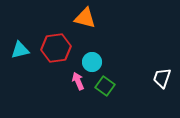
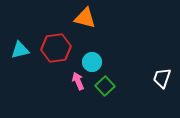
green square: rotated 12 degrees clockwise
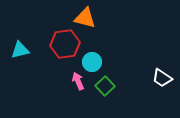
red hexagon: moved 9 px right, 4 px up
white trapezoid: rotated 75 degrees counterclockwise
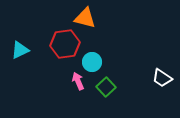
cyan triangle: rotated 12 degrees counterclockwise
green square: moved 1 px right, 1 px down
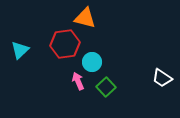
cyan triangle: rotated 18 degrees counterclockwise
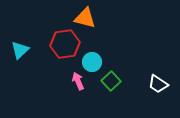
white trapezoid: moved 4 px left, 6 px down
green square: moved 5 px right, 6 px up
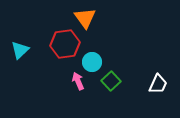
orange triangle: rotated 40 degrees clockwise
white trapezoid: rotated 100 degrees counterclockwise
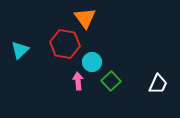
red hexagon: rotated 16 degrees clockwise
pink arrow: rotated 18 degrees clockwise
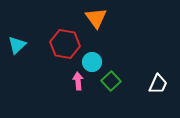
orange triangle: moved 11 px right
cyan triangle: moved 3 px left, 5 px up
